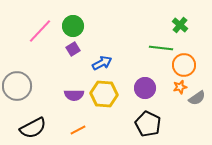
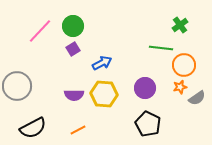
green cross: rotated 14 degrees clockwise
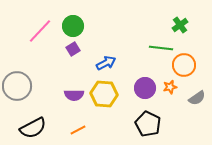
blue arrow: moved 4 px right
orange star: moved 10 px left
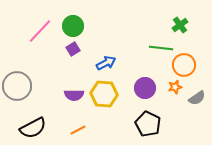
orange star: moved 5 px right
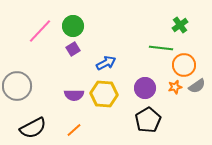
gray semicircle: moved 12 px up
black pentagon: moved 4 px up; rotated 15 degrees clockwise
orange line: moved 4 px left; rotated 14 degrees counterclockwise
